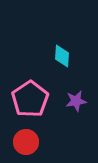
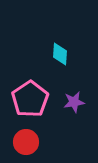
cyan diamond: moved 2 px left, 2 px up
purple star: moved 2 px left, 1 px down
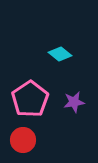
cyan diamond: rotated 55 degrees counterclockwise
red circle: moved 3 px left, 2 px up
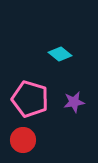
pink pentagon: rotated 21 degrees counterclockwise
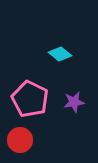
pink pentagon: rotated 9 degrees clockwise
red circle: moved 3 px left
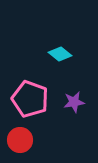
pink pentagon: rotated 6 degrees counterclockwise
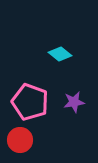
pink pentagon: moved 3 px down
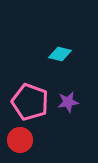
cyan diamond: rotated 25 degrees counterclockwise
purple star: moved 6 px left
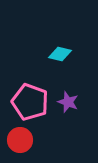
purple star: rotated 30 degrees clockwise
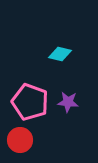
purple star: rotated 15 degrees counterclockwise
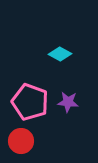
cyan diamond: rotated 15 degrees clockwise
red circle: moved 1 px right, 1 px down
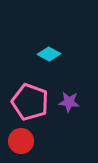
cyan diamond: moved 11 px left
purple star: moved 1 px right
